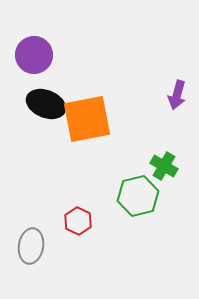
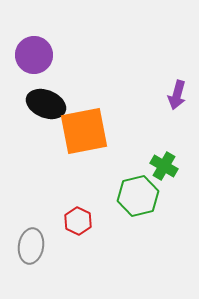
orange square: moved 3 px left, 12 px down
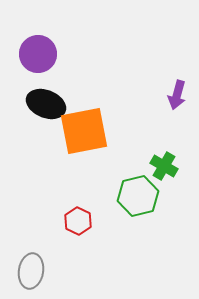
purple circle: moved 4 px right, 1 px up
gray ellipse: moved 25 px down
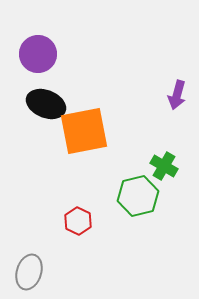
gray ellipse: moved 2 px left, 1 px down; rotated 8 degrees clockwise
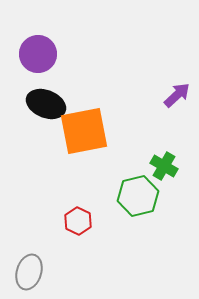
purple arrow: rotated 148 degrees counterclockwise
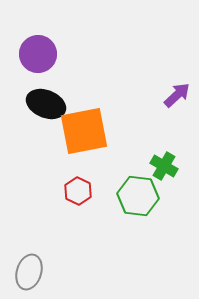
green hexagon: rotated 21 degrees clockwise
red hexagon: moved 30 px up
